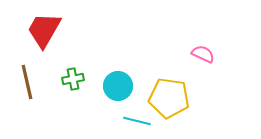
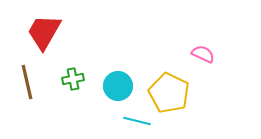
red trapezoid: moved 2 px down
yellow pentagon: moved 5 px up; rotated 18 degrees clockwise
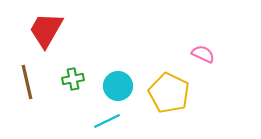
red trapezoid: moved 2 px right, 2 px up
cyan line: moved 30 px left; rotated 40 degrees counterclockwise
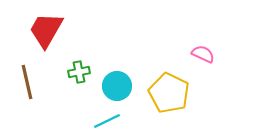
green cross: moved 6 px right, 7 px up
cyan circle: moved 1 px left
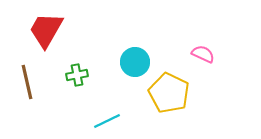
green cross: moved 2 px left, 3 px down
cyan circle: moved 18 px right, 24 px up
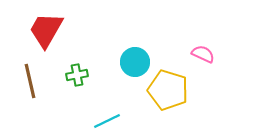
brown line: moved 3 px right, 1 px up
yellow pentagon: moved 1 px left, 3 px up; rotated 9 degrees counterclockwise
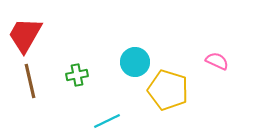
red trapezoid: moved 21 px left, 5 px down
pink semicircle: moved 14 px right, 7 px down
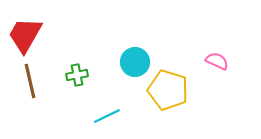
cyan line: moved 5 px up
